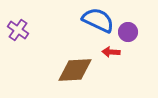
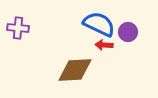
blue semicircle: moved 1 px right, 4 px down
purple cross: moved 2 px up; rotated 30 degrees counterclockwise
red arrow: moved 7 px left, 7 px up
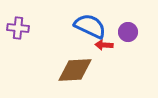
blue semicircle: moved 9 px left, 2 px down
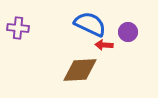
blue semicircle: moved 2 px up
brown diamond: moved 5 px right
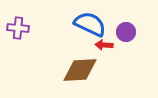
purple circle: moved 2 px left
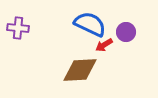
red arrow: rotated 36 degrees counterclockwise
